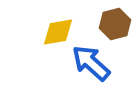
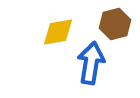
blue arrow: rotated 57 degrees clockwise
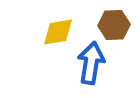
brown hexagon: moved 1 px left, 1 px down; rotated 12 degrees clockwise
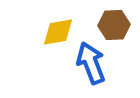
blue arrow: rotated 30 degrees counterclockwise
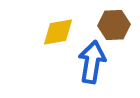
blue arrow: moved 1 px right, 1 px up; rotated 30 degrees clockwise
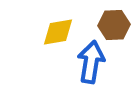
blue arrow: moved 1 px left
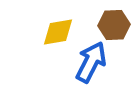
blue arrow: rotated 18 degrees clockwise
